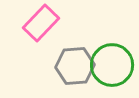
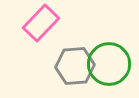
green circle: moved 3 px left, 1 px up
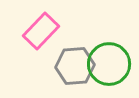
pink rectangle: moved 8 px down
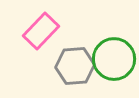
green circle: moved 5 px right, 5 px up
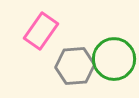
pink rectangle: rotated 9 degrees counterclockwise
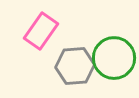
green circle: moved 1 px up
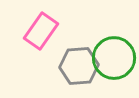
gray hexagon: moved 4 px right
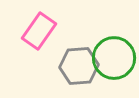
pink rectangle: moved 2 px left
